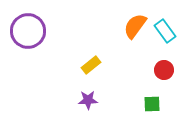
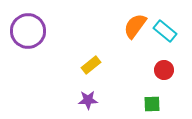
cyan rectangle: rotated 15 degrees counterclockwise
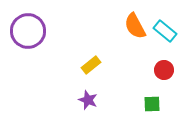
orange semicircle: rotated 64 degrees counterclockwise
purple star: rotated 24 degrees clockwise
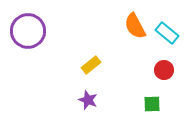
cyan rectangle: moved 2 px right, 2 px down
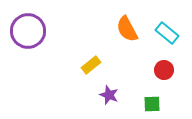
orange semicircle: moved 8 px left, 3 px down
purple star: moved 21 px right, 5 px up
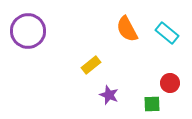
red circle: moved 6 px right, 13 px down
